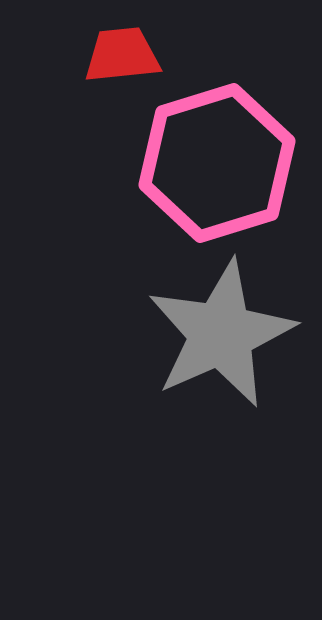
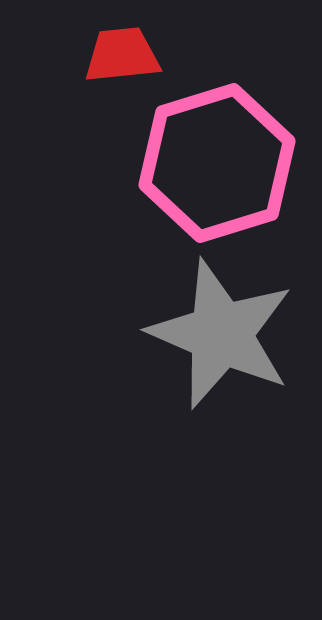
gray star: rotated 25 degrees counterclockwise
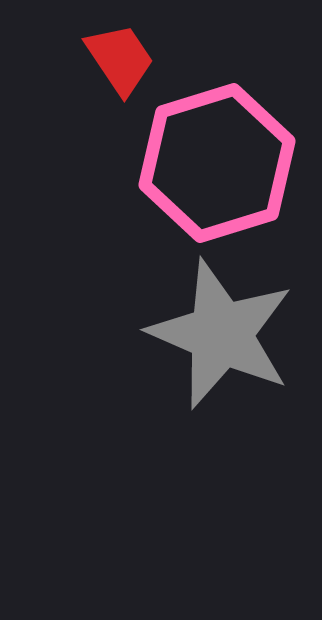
red trapezoid: moved 2 px left, 4 px down; rotated 62 degrees clockwise
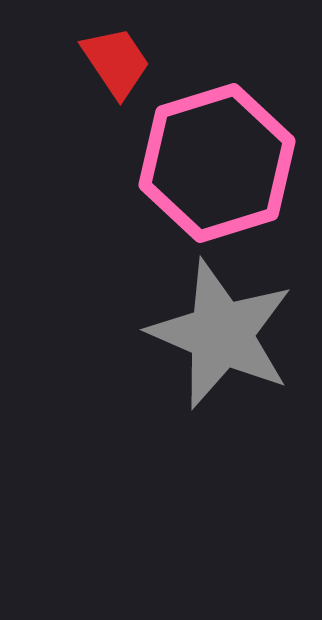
red trapezoid: moved 4 px left, 3 px down
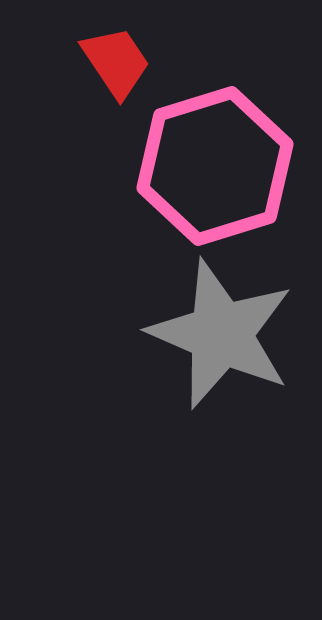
pink hexagon: moved 2 px left, 3 px down
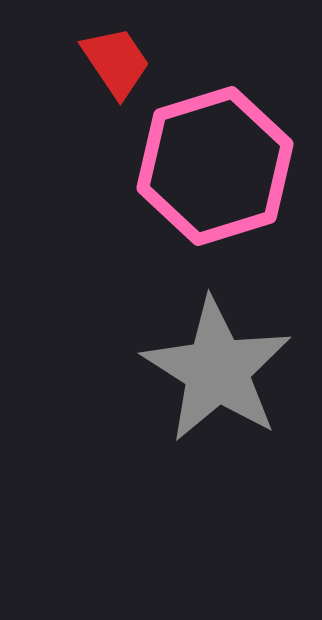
gray star: moved 4 px left, 36 px down; rotated 9 degrees clockwise
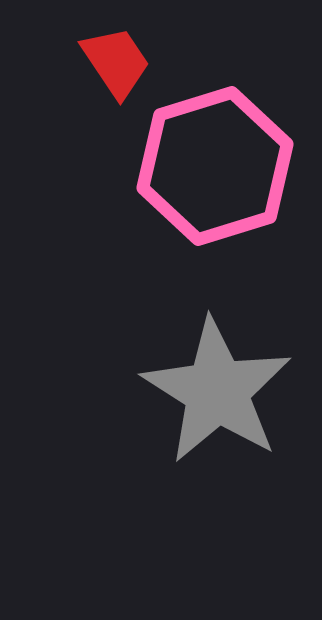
gray star: moved 21 px down
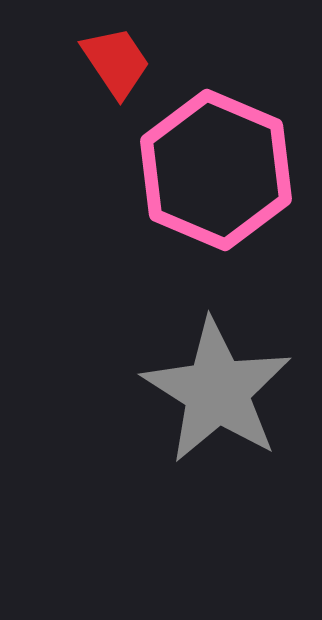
pink hexagon: moved 1 px right, 4 px down; rotated 20 degrees counterclockwise
